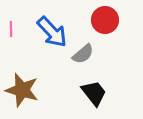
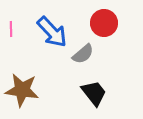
red circle: moved 1 px left, 3 px down
brown star: rotated 8 degrees counterclockwise
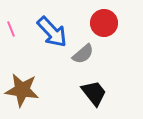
pink line: rotated 21 degrees counterclockwise
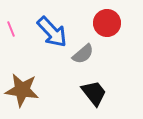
red circle: moved 3 px right
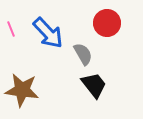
blue arrow: moved 4 px left, 1 px down
gray semicircle: rotated 80 degrees counterclockwise
black trapezoid: moved 8 px up
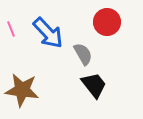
red circle: moved 1 px up
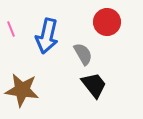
blue arrow: moved 1 px left, 3 px down; rotated 56 degrees clockwise
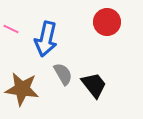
pink line: rotated 42 degrees counterclockwise
blue arrow: moved 1 px left, 3 px down
gray semicircle: moved 20 px left, 20 px down
brown star: moved 1 px up
